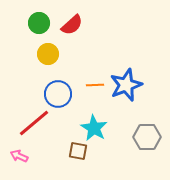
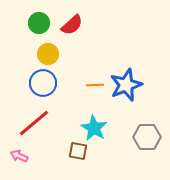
blue circle: moved 15 px left, 11 px up
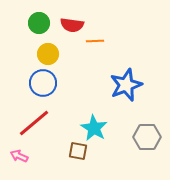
red semicircle: rotated 50 degrees clockwise
orange line: moved 44 px up
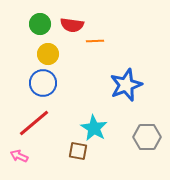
green circle: moved 1 px right, 1 px down
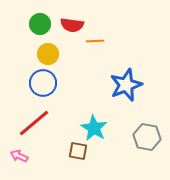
gray hexagon: rotated 12 degrees clockwise
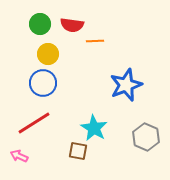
red line: rotated 8 degrees clockwise
gray hexagon: moved 1 px left; rotated 12 degrees clockwise
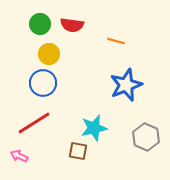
orange line: moved 21 px right; rotated 18 degrees clockwise
yellow circle: moved 1 px right
cyan star: rotated 28 degrees clockwise
